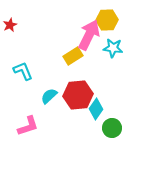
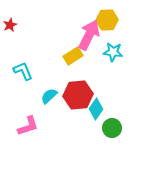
cyan star: moved 4 px down
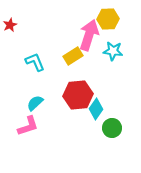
yellow hexagon: moved 1 px right, 1 px up
pink arrow: rotated 8 degrees counterclockwise
cyan star: moved 1 px up
cyan L-shape: moved 12 px right, 9 px up
cyan semicircle: moved 14 px left, 7 px down
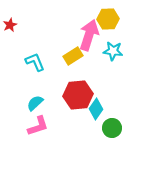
pink L-shape: moved 10 px right
